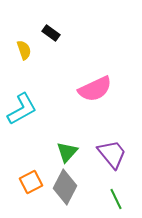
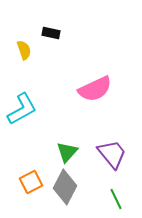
black rectangle: rotated 24 degrees counterclockwise
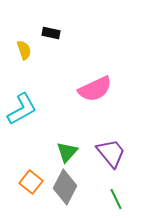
purple trapezoid: moved 1 px left, 1 px up
orange square: rotated 25 degrees counterclockwise
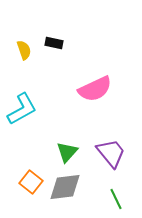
black rectangle: moved 3 px right, 10 px down
gray diamond: rotated 56 degrees clockwise
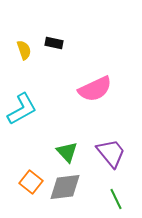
green triangle: rotated 25 degrees counterclockwise
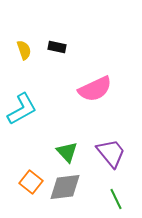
black rectangle: moved 3 px right, 4 px down
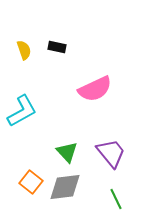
cyan L-shape: moved 2 px down
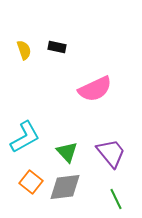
cyan L-shape: moved 3 px right, 26 px down
